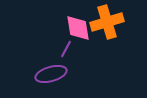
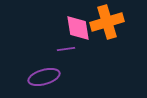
purple line: rotated 54 degrees clockwise
purple ellipse: moved 7 px left, 3 px down
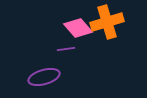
pink diamond: rotated 32 degrees counterclockwise
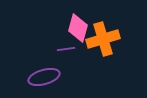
orange cross: moved 4 px left, 17 px down
pink diamond: rotated 56 degrees clockwise
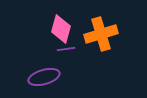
pink diamond: moved 17 px left, 1 px down
orange cross: moved 2 px left, 5 px up
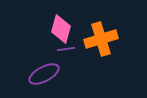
orange cross: moved 5 px down
purple ellipse: moved 3 px up; rotated 12 degrees counterclockwise
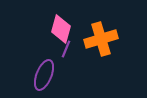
purple line: rotated 60 degrees counterclockwise
purple ellipse: moved 1 px down; rotated 40 degrees counterclockwise
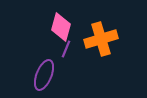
pink diamond: moved 2 px up
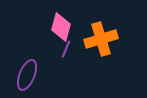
purple ellipse: moved 17 px left
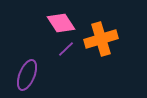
pink diamond: moved 4 px up; rotated 48 degrees counterclockwise
purple line: rotated 24 degrees clockwise
